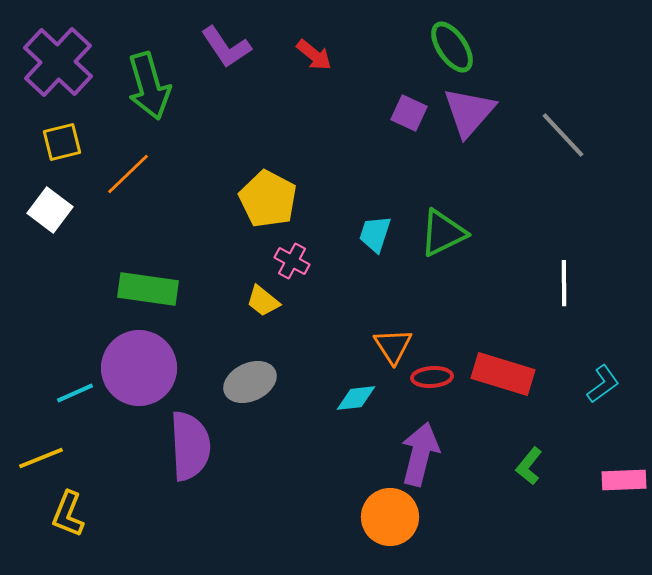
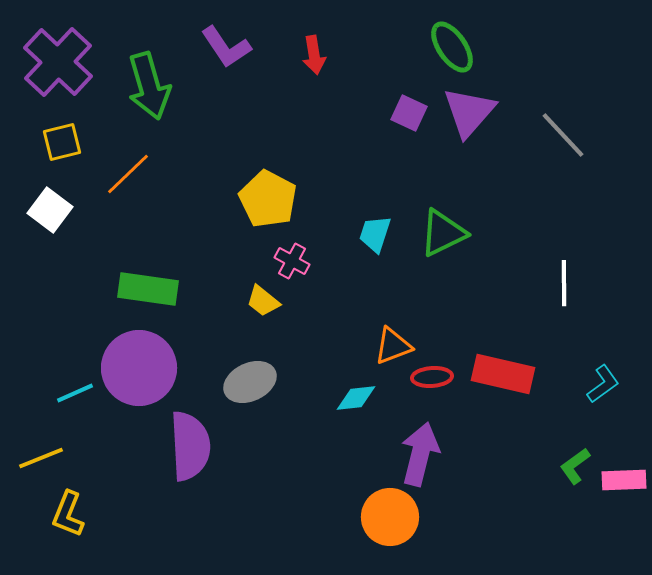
red arrow: rotated 42 degrees clockwise
orange triangle: rotated 42 degrees clockwise
red rectangle: rotated 4 degrees counterclockwise
green L-shape: moved 46 px right; rotated 15 degrees clockwise
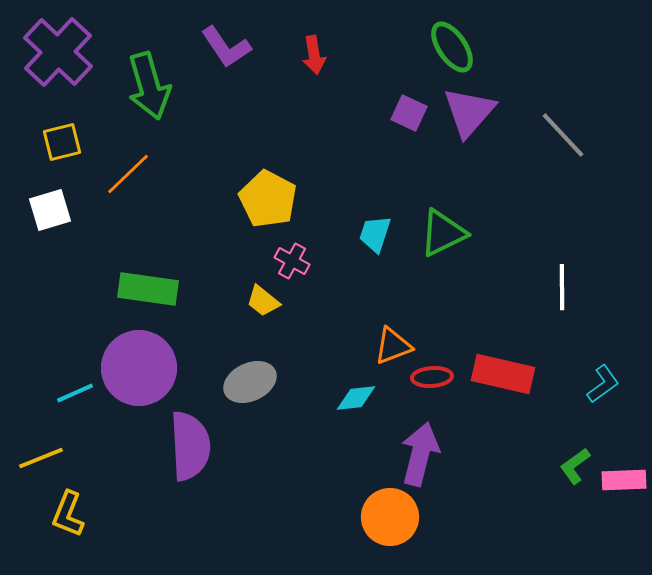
purple cross: moved 10 px up
white square: rotated 36 degrees clockwise
white line: moved 2 px left, 4 px down
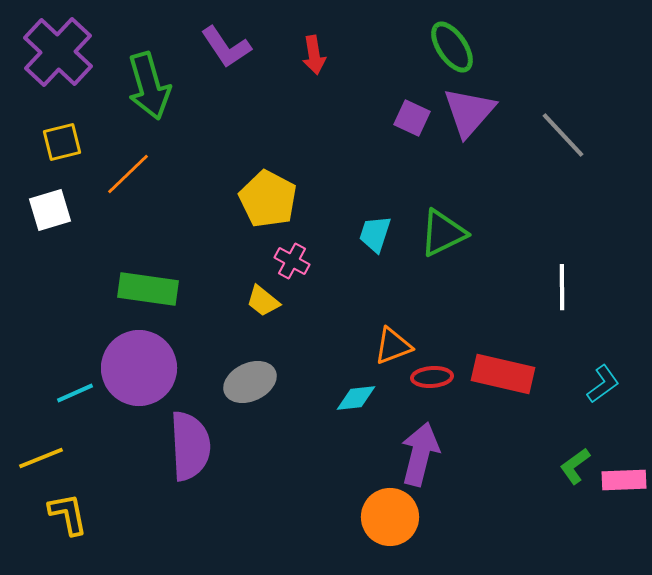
purple square: moved 3 px right, 5 px down
yellow L-shape: rotated 147 degrees clockwise
